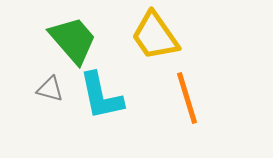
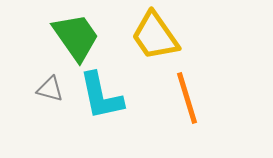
green trapezoid: moved 3 px right, 3 px up; rotated 6 degrees clockwise
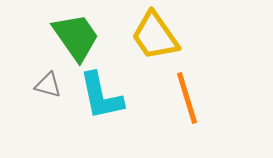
gray triangle: moved 2 px left, 4 px up
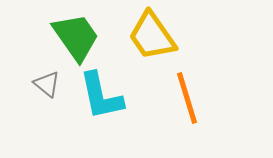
yellow trapezoid: moved 3 px left
gray triangle: moved 1 px left, 1 px up; rotated 24 degrees clockwise
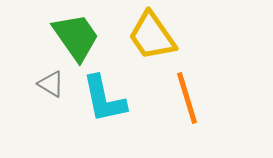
gray triangle: moved 4 px right; rotated 8 degrees counterclockwise
cyan L-shape: moved 3 px right, 3 px down
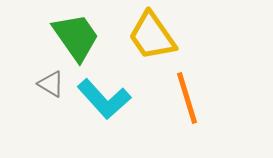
cyan L-shape: rotated 30 degrees counterclockwise
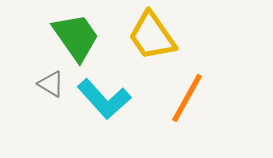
orange line: rotated 46 degrees clockwise
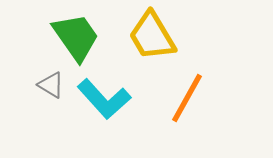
yellow trapezoid: rotated 4 degrees clockwise
gray triangle: moved 1 px down
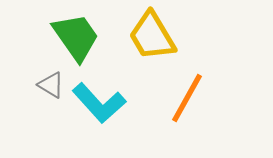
cyan L-shape: moved 5 px left, 4 px down
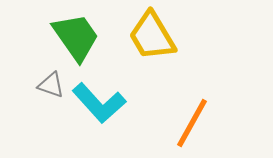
gray triangle: rotated 12 degrees counterclockwise
orange line: moved 5 px right, 25 px down
